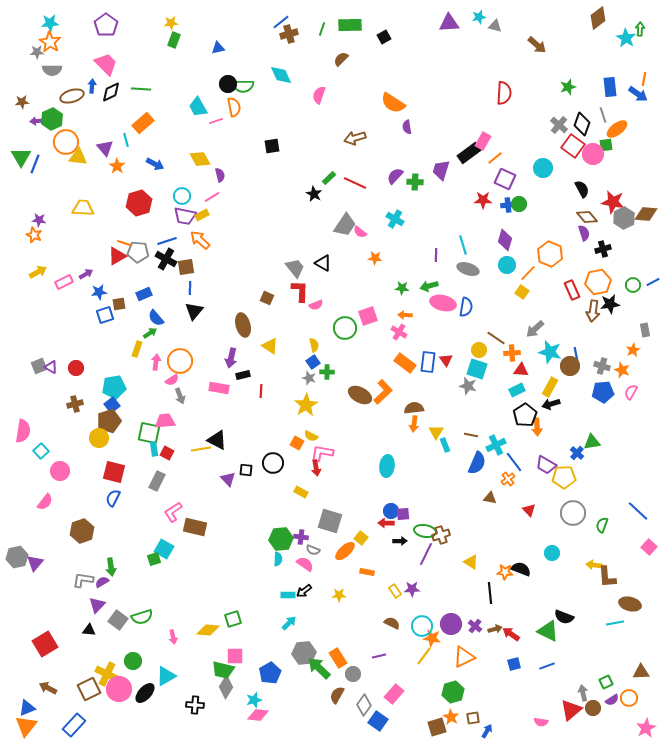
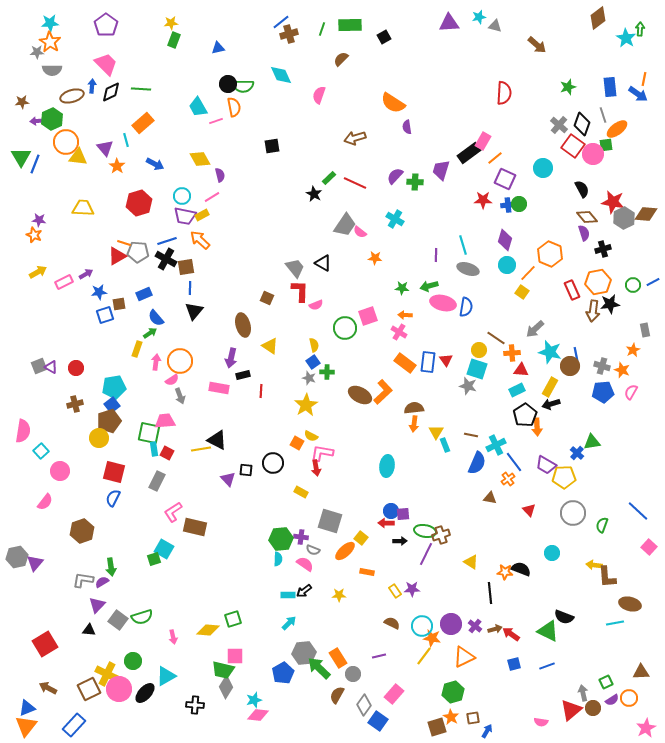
blue pentagon at (270, 673): moved 13 px right
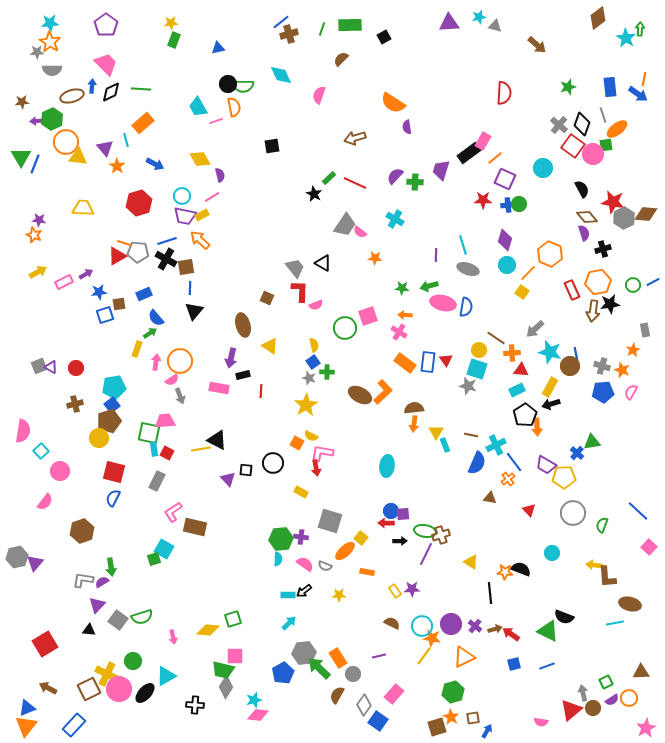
gray semicircle at (313, 550): moved 12 px right, 16 px down
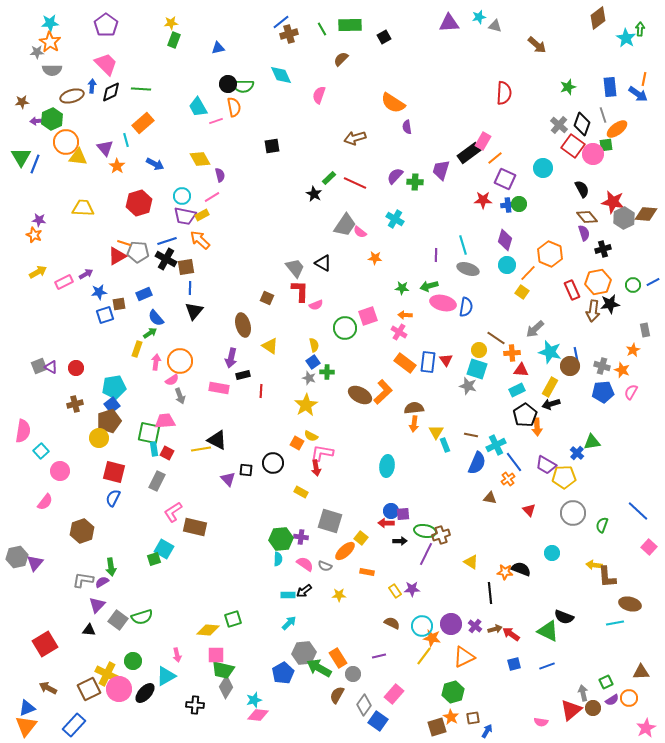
green line at (322, 29): rotated 48 degrees counterclockwise
pink arrow at (173, 637): moved 4 px right, 18 px down
pink square at (235, 656): moved 19 px left, 1 px up
green arrow at (319, 668): rotated 15 degrees counterclockwise
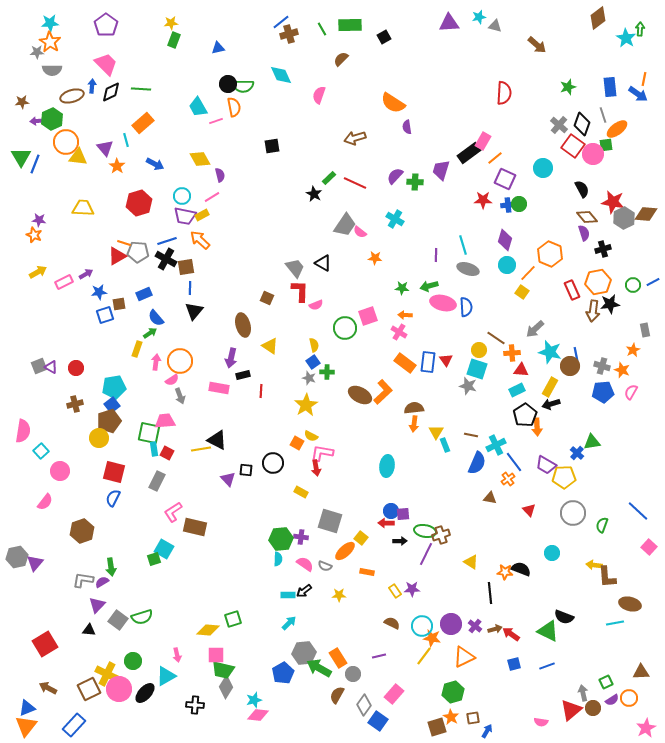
blue semicircle at (466, 307): rotated 12 degrees counterclockwise
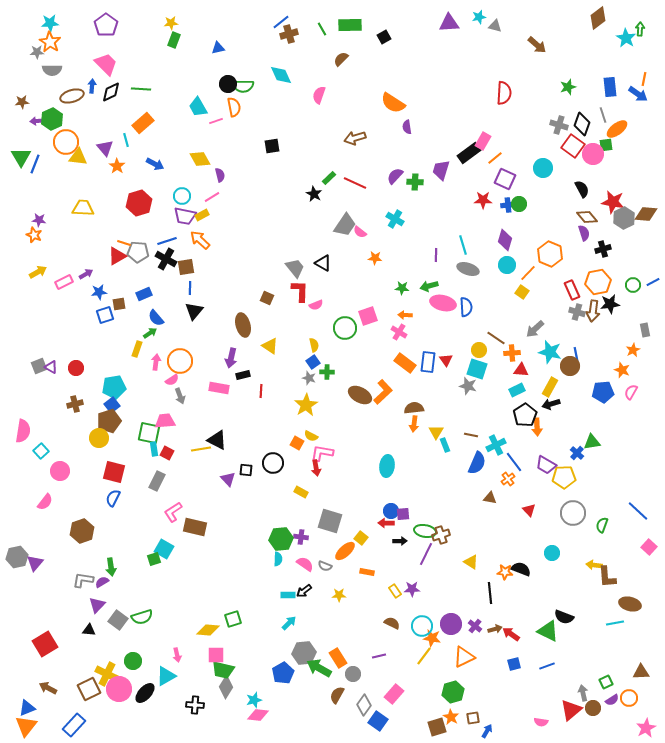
gray cross at (559, 125): rotated 24 degrees counterclockwise
gray cross at (602, 366): moved 25 px left, 54 px up
